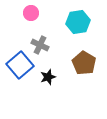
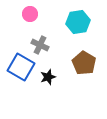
pink circle: moved 1 px left, 1 px down
blue square: moved 1 px right, 2 px down; rotated 20 degrees counterclockwise
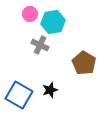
cyan hexagon: moved 25 px left
blue square: moved 2 px left, 28 px down
black star: moved 2 px right, 13 px down
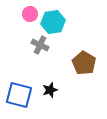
blue square: rotated 16 degrees counterclockwise
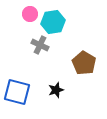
black star: moved 6 px right
blue square: moved 2 px left, 3 px up
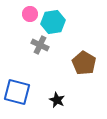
black star: moved 1 px right, 10 px down; rotated 28 degrees counterclockwise
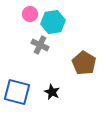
black star: moved 5 px left, 8 px up
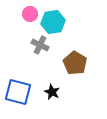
brown pentagon: moved 9 px left
blue square: moved 1 px right
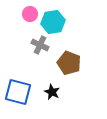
brown pentagon: moved 6 px left; rotated 10 degrees counterclockwise
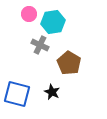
pink circle: moved 1 px left
brown pentagon: rotated 10 degrees clockwise
blue square: moved 1 px left, 2 px down
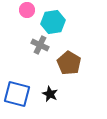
pink circle: moved 2 px left, 4 px up
black star: moved 2 px left, 2 px down
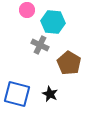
cyan hexagon: rotated 15 degrees clockwise
